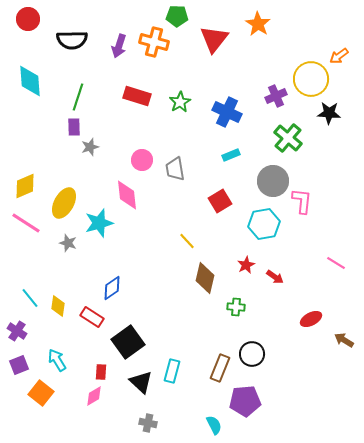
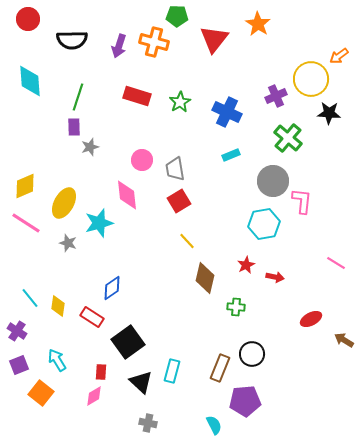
red square at (220, 201): moved 41 px left
red arrow at (275, 277): rotated 24 degrees counterclockwise
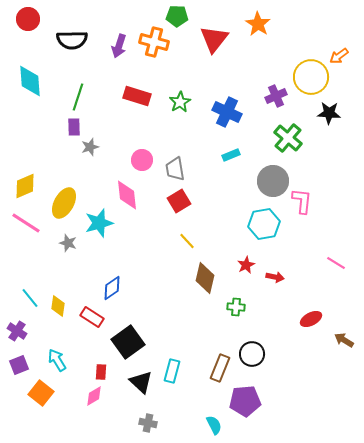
yellow circle at (311, 79): moved 2 px up
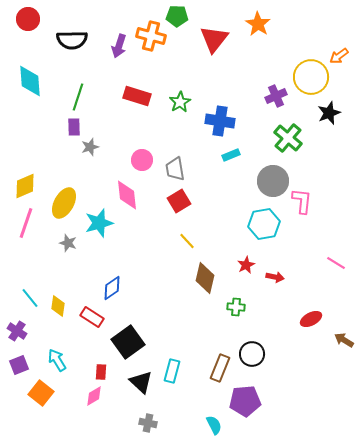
orange cross at (154, 42): moved 3 px left, 6 px up
blue cross at (227, 112): moved 7 px left, 9 px down; rotated 16 degrees counterclockwise
black star at (329, 113): rotated 25 degrees counterclockwise
pink line at (26, 223): rotated 76 degrees clockwise
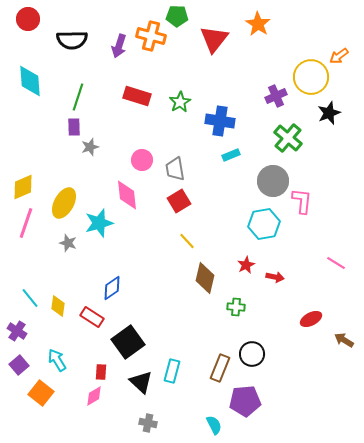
yellow diamond at (25, 186): moved 2 px left, 1 px down
purple square at (19, 365): rotated 18 degrees counterclockwise
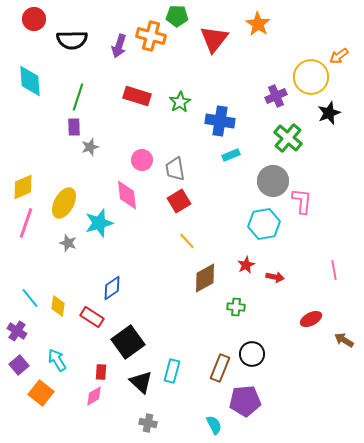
red circle at (28, 19): moved 6 px right
pink line at (336, 263): moved 2 px left, 7 px down; rotated 48 degrees clockwise
brown diamond at (205, 278): rotated 48 degrees clockwise
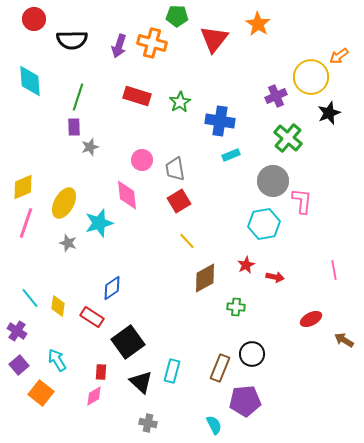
orange cross at (151, 36): moved 1 px right, 7 px down
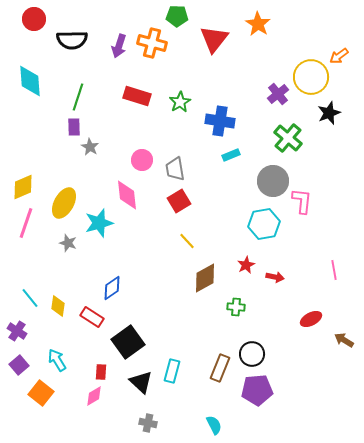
purple cross at (276, 96): moved 2 px right, 2 px up; rotated 15 degrees counterclockwise
gray star at (90, 147): rotated 24 degrees counterclockwise
purple pentagon at (245, 401): moved 12 px right, 11 px up
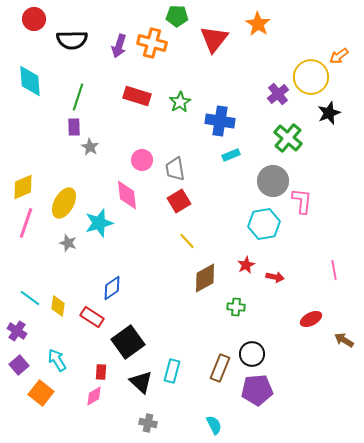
cyan line at (30, 298): rotated 15 degrees counterclockwise
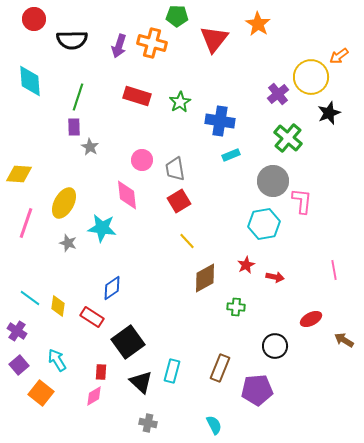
yellow diamond at (23, 187): moved 4 px left, 13 px up; rotated 28 degrees clockwise
cyan star at (99, 223): moved 3 px right, 5 px down; rotated 24 degrees clockwise
black circle at (252, 354): moved 23 px right, 8 px up
